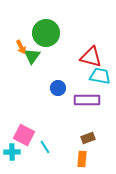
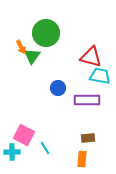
brown rectangle: rotated 16 degrees clockwise
cyan line: moved 1 px down
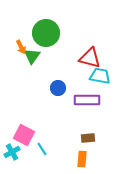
red triangle: moved 1 px left, 1 px down
cyan line: moved 3 px left, 1 px down
cyan cross: rotated 28 degrees counterclockwise
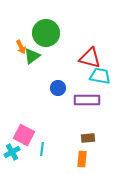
green triangle: rotated 18 degrees clockwise
cyan line: rotated 40 degrees clockwise
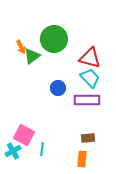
green circle: moved 8 px right, 6 px down
cyan trapezoid: moved 10 px left, 2 px down; rotated 35 degrees clockwise
cyan cross: moved 1 px right, 1 px up
